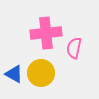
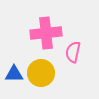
pink semicircle: moved 1 px left, 4 px down
blue triangle: rotated 30 degrees counterclockwise
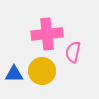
pink cross: moved 1 px right, 1 px down
yellow circle: moved 1 px right, 2 px up
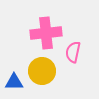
pink cross: moved 1 px left, 1 px up
blue triangle: moved 8 px down
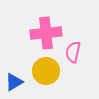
yellow circle: moved 4 px right
blue triangle: rotated 30 degrees counterclockwise
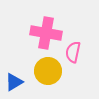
pink cross: rotated 16 degrees clockwise
yellow circle: moved 2 px right
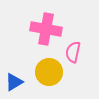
pink cross: moved 4 px up
yellow circle: moved 1 px right, 1 px down
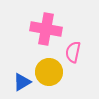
blue triangle: moved 8 px right
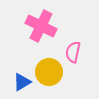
pink cross: moved 5 px left, 3 px up; rotated 16 degrees clockwise
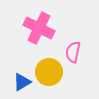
pink cross: moved 2 px left, 2 px down
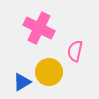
pink semicircle: moved 2 px right, 1 px up
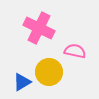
pink semicircle: rotated 90 degrees clockwise
